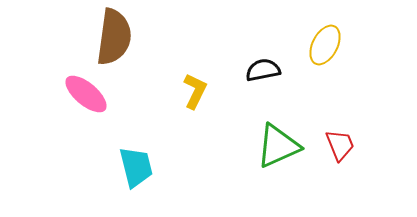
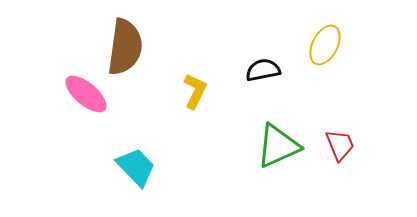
brown semicircle: moved 11 px right, 10 px down
cyan trapezoid: rotated 30 degrees counterclockwise
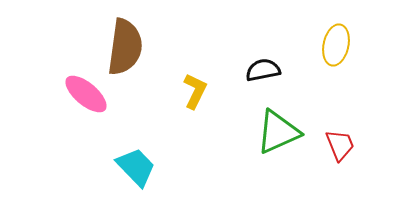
yellow ellipse: moved 11 px right; rotated 15 degrees counterclockwise
green triangle: moved 14 px up
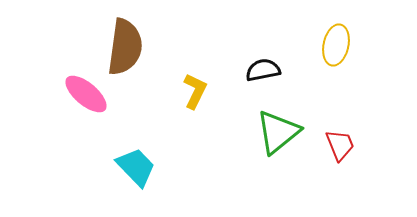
green triangle: rotated 15 degrees counterclockwise
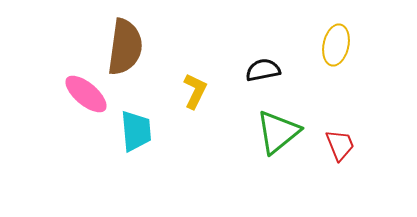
cyan trapezoid: moved 36 px up; rotated 39 degrees clockwise
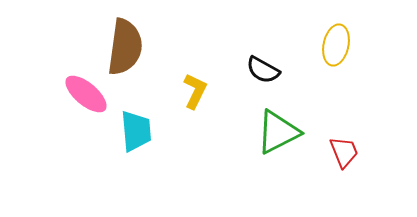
black semicircle: rotated 140 degrees counterclockwise
green triangle: rotated 12 degrees clockwise
red trapezoid: moved 4 px right, 7 px down
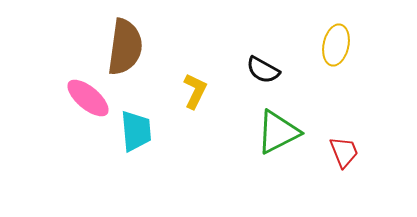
pink ellipse: moved 2 px right, 4 px down
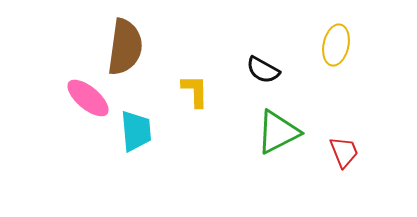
yellow L-shape: rotated 27 degrees counterclockwise
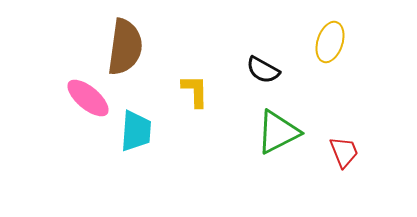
yellow ellipse: moved 6 px left, 3 px up; rotated 6 degrees clockwise
cyan trapezoid: rotated 9 degrees clockwise
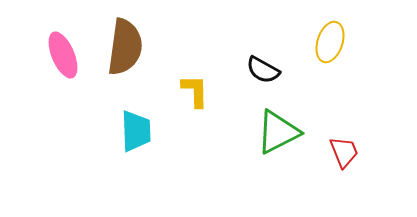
pink ellipse: moved 25 px left, 43 px up; rotated 27 degrees clockwise
cyan trapezoid: rotated 6 degrees counterclockwise
